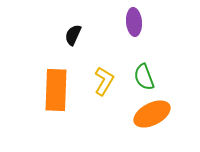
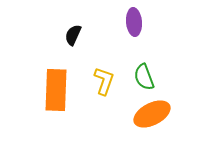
yellow L-shape: rotated 12 degrees counterclockwise
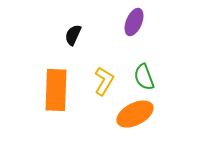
purple ellipse: rotated 28 degrees clockwise
yellow L-shape: rotated 12 degrees clockwise
orange ellipse: moved 17 px left
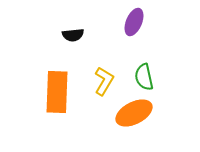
black semicircle: rotated 120 degrees counterclockwise
green semicircle: rotated 8 degrees clockwise
orange rectangle: moved 1 px right, 2 px down
orange ellipse: moved 1 px left, 1 px up
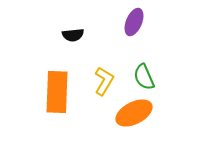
green semicircle: rotated 12 degrees counterclockwise
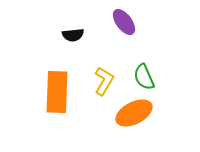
purple ellipse: moved 10 px left; rotated 60 degrees counterclockwise
